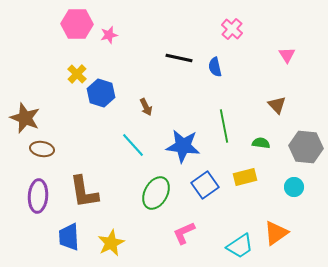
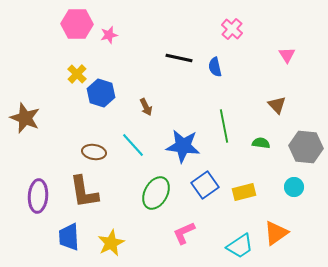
brown ellipse: moved 52 px right, 3 px down
yellow rectangle: moved 1 px left, 15 px down
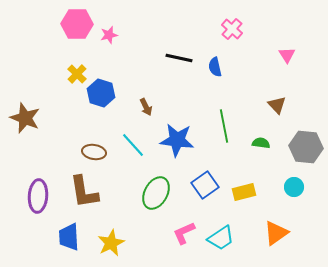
blue star: moved 6 px left, 6 px up
cyan trapezoid: moved 19 px left, 8 px up
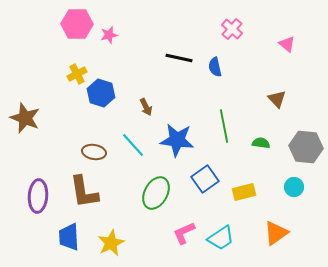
pink triangle: moved 11 px up; rotated 18 degrees counterclockwise
yellow cross: rotated 18 degrees clockwise
brown triangle: moved 6 px up
blue square: moved 6 px up
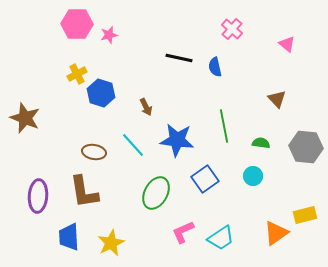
cyan circle: moved 41 px left, 11 px up
yellow rectangle: moved 61 px right, 23 px down
pink L-shape: moved 1 px left, 1 px up
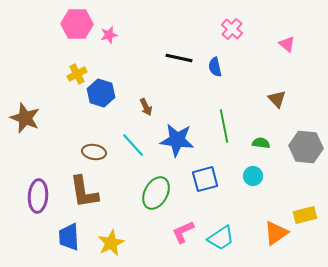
blue square: rotated 20 degrees clockwise
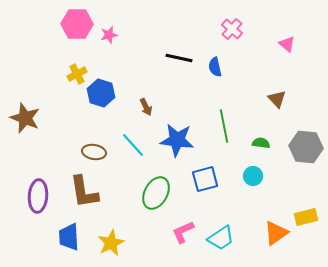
yellow rectangle: moved 1 px right, 2 px down
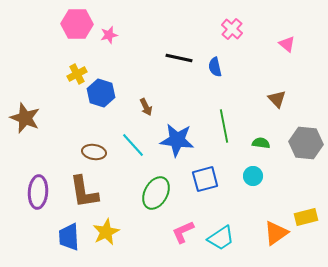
gray hexagon: moved 4 px up
purple ellipse: moved 4 px up
yellow star: moved 5 px left, 11 px up
